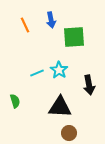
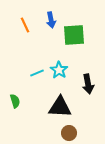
green square: moved 2 px up
black arrow: moved 1 px left, 1 px up
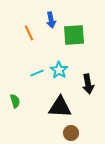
orange line: moved 4 px right, 8 px down
brown circle: moved 2 px right
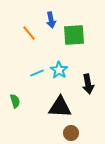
orange line: rotated 14 degrees counterclockwise
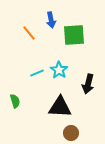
black arrow: rotated 24 degrees clockwise
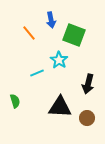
green square: rotated 25 degrees clockwise
cyan star: moved 10 px up
brown circle: moved 16 px right, 15 px up
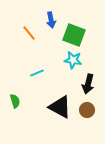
cyan star: moved 14 px right; rotated 24 degrees counterclockwise
black triangle: rotated 25 degrees clockwise
brown circle: moved 8 px up
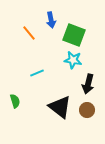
black triangle: rotated 10 degrees clockwise
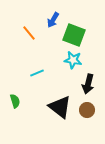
blue arrow: moved 2 px right; rotated 42 degrees clockwise
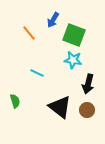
cyan line: rotated 48 degrees clockwise
